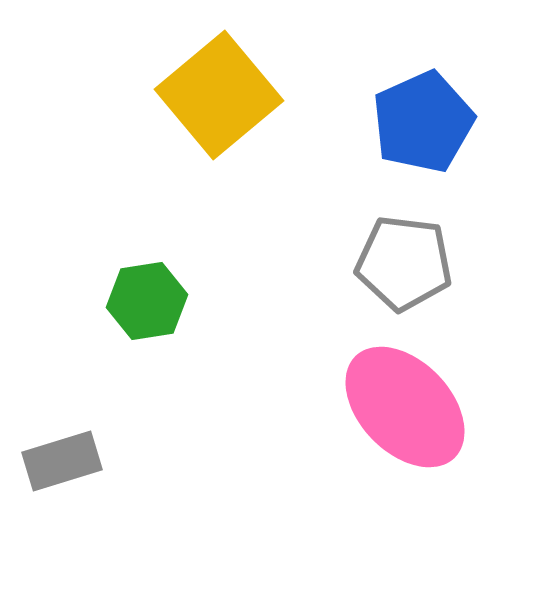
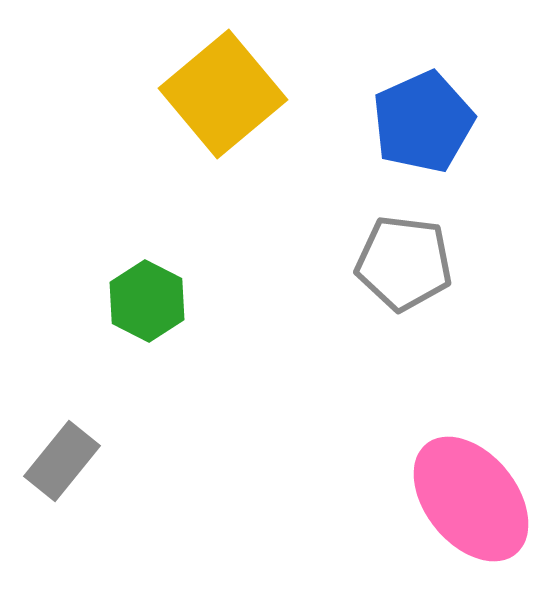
yellow square: moved 4 px right, 1 px up
green hexagon: rotated 24 degrees counterclockwise
pink ellipse: moved 66 px right, 92 px down; rotated 5 degrees clockwise
gray rectangle: rotated 34 degrees counterclockwise
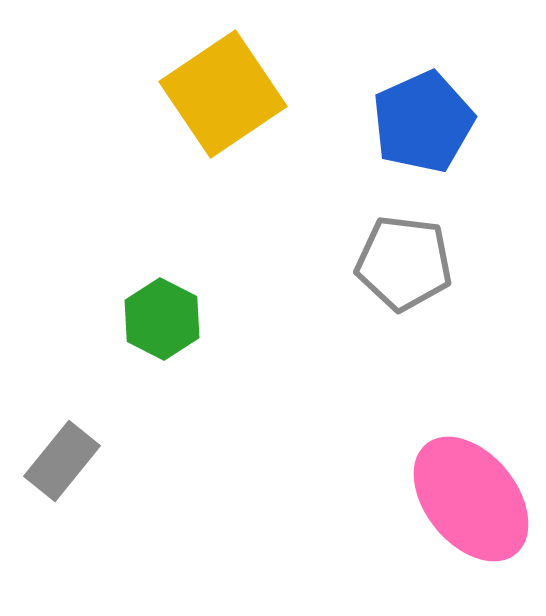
yellow square: rotated 6 degrees clockwise
green hexagon: moved 15 px right, 18 px down
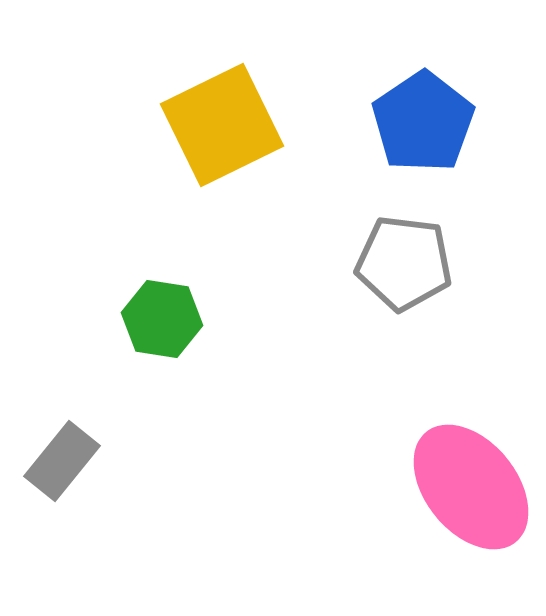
yellow square: moved 1 px left, 31 px down; rotated 8 degrees clockwise
blue pentagon: rotated 10 degrees counterclockwise
green hexagon: rotated 18 degrees counterclockwise
pink ellipse: moved 12 px up
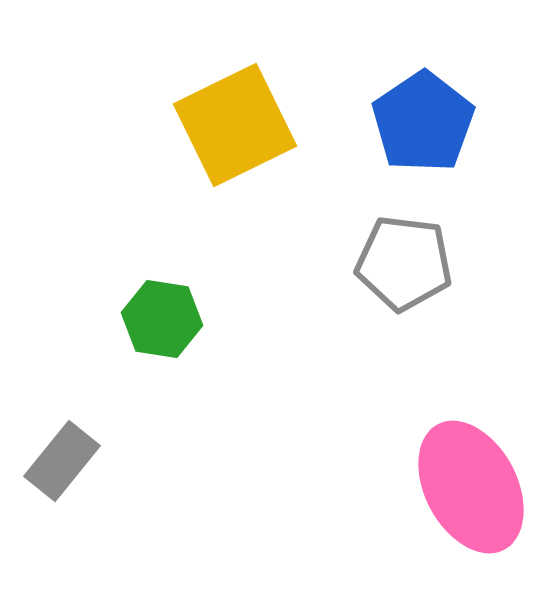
yellow square: moved 13 px right
pink ellipse: rotated 11 degrees clockwise
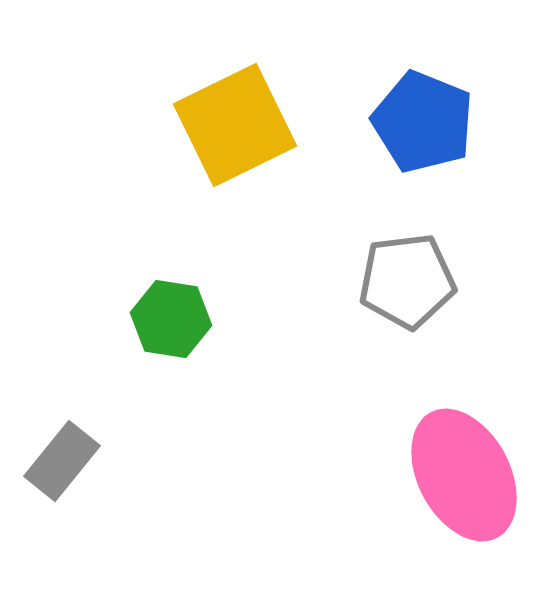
blue pentagon: rotated 16 degrees counterclockwise
gray pentagon: moved 3 px right, 18 px down; rotated 14 degrees counterclockwise
green hexagon: moved 9 px right
pink ellipse: moved 7 px left, 12 px up
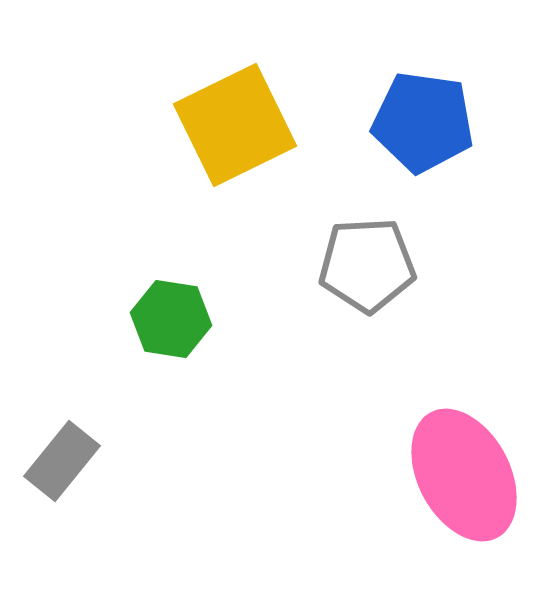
blue pentagon: rotated 14 degrees counterclockwise
gray pentagon: moved 40 px left, 16 px up; rotated 4 degrees clockwise
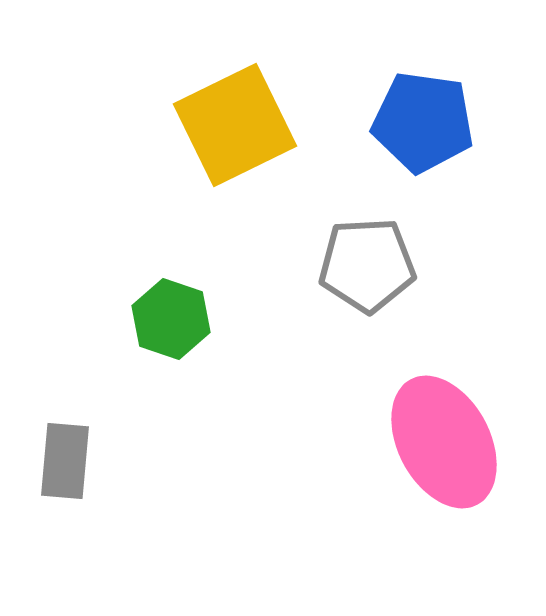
green hexagon: rotated 10 degrees clockwise
gray rectangle: moved 3 px right; rotated 34 degrees counterclockwise
pink ellipse: moved 20 px left, 33 px up
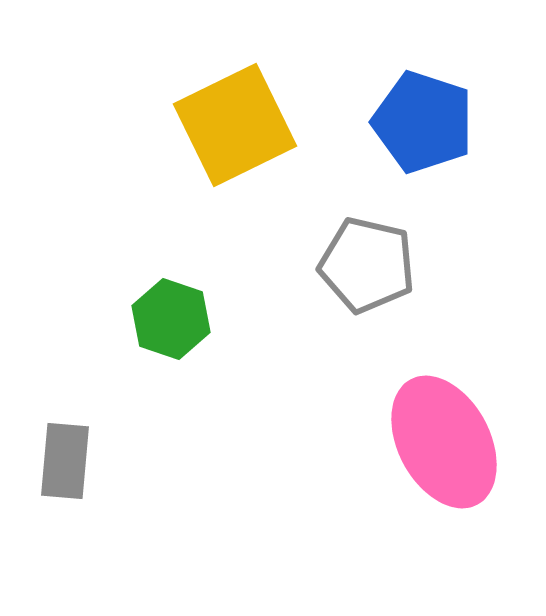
blue pentagon: rotated 10 degrees clockwise
gray pentagon: rotated 16 degrees clockwise
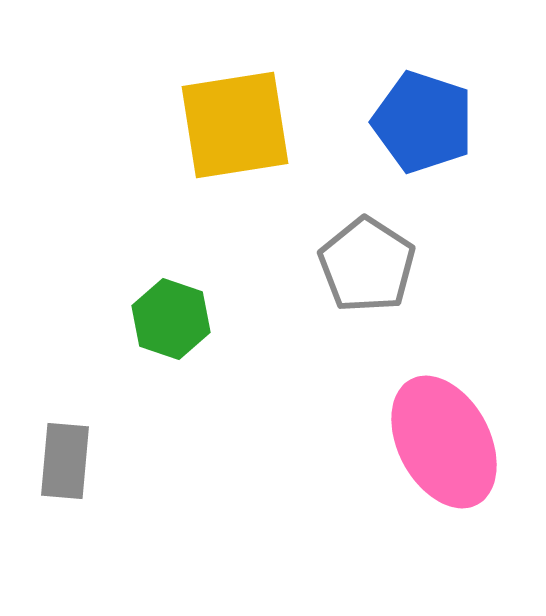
yellow square: rotated 17 degrees clockwise
gray pentagon: rotated 20 degrees clockwise
